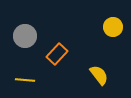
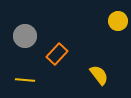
yellow circle: moved 5 px right, 6 px up
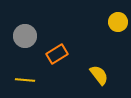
yellow circle: moved 1 px down
orange rectangle: rotated 15 degrees clockwise
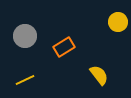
orange rectangle: moved 7 px right, 7 px up
yellow line: rotated 30 degrees counterclockwise
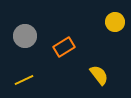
yellow circle: moved 3 px left
yellow line: moved 1 px left
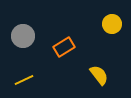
yellow circle: moved 3 px left, 2 px down
gray circle: moved 2 px left
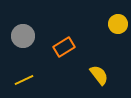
yellow circle: moved 6 px right
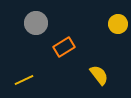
gray circle: moved 13 px right, 13 px up
